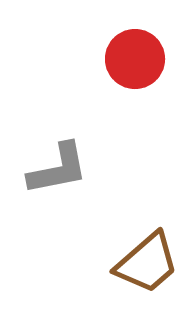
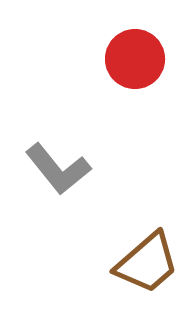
gray L-shape: rotated 62 degrees clockwise
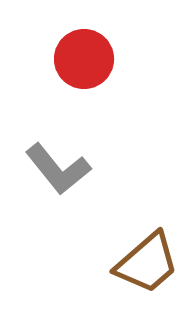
red circle: moved 51 px left
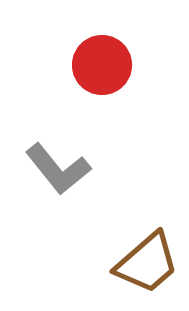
red circle: moved 18 px right, 6 px down
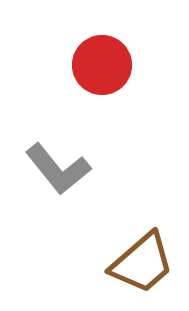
brown trapezoid: moved 5 px left
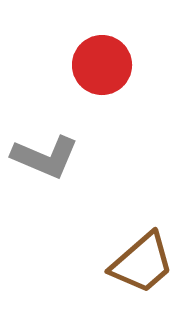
gray L-shape: moved 13 px left, 12 px up; rotated 28 degrees counterclockwise
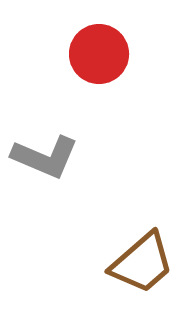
red circle: moved 3 px left, 11 px up
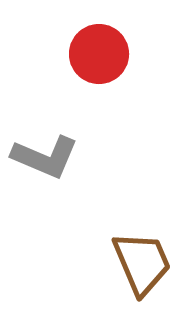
brown trapezoid: rotated 72 degrees counterclockwise
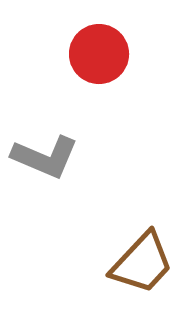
brown trapezoid: rotated 66 degrees clockwise
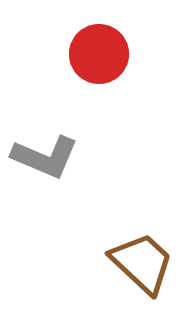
brown trapezoid: rotated 90 degrees counterclockwise
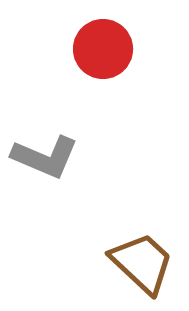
red circle: moved 4 px right, 5 px up
